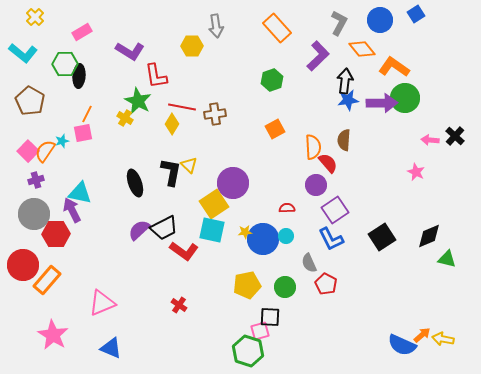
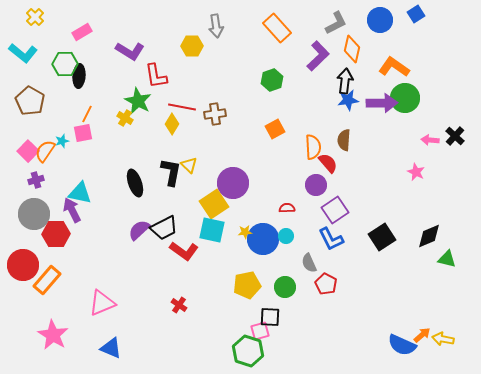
gray L-shape at (339, 23): moved 3 px left; rotated 35 degrees clockwise
orange diamond at (362, 49): moved 10 px left; rotated 52 degrees clockwise
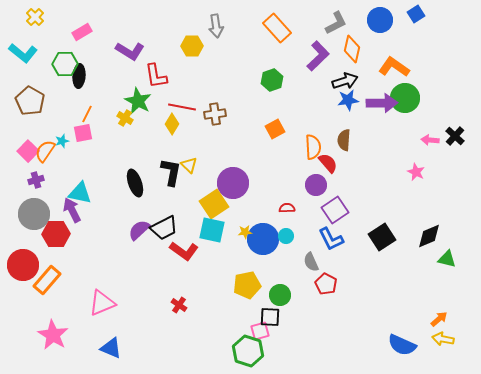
black arrow at (345, 81): rotated 65 degrees clockwise
gray semicircle at (309, 263): moved 2 px right, 1 px up
green circle at (285, 287): moved 5 px left, 8 px down
orange arrow at (422, 335): moved 17 px right, 16 px up
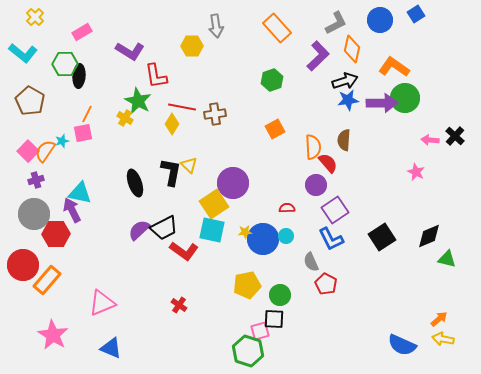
black square at (270, 317): moved 4 px right, 2 px down
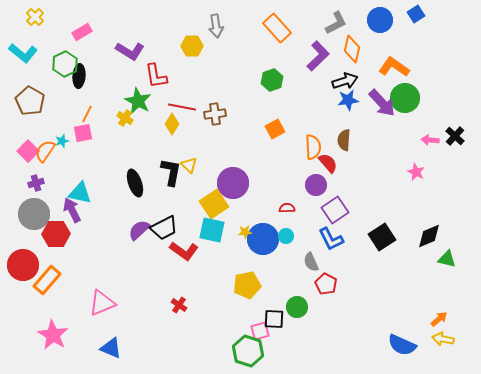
green hexagon at (65, 64): rotated 25 degrees counterclockwise
purple arrow at (382, 103): rotated 48 degrees clockwise
purple cross at (36, 180): moved 3 px down
green circle at (280, 295): moved 17 px right, 12 px down
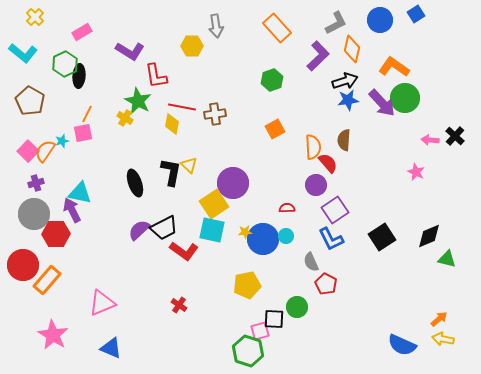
yellow diamond at (172, 124): rotated 20 degrees counterclockwise
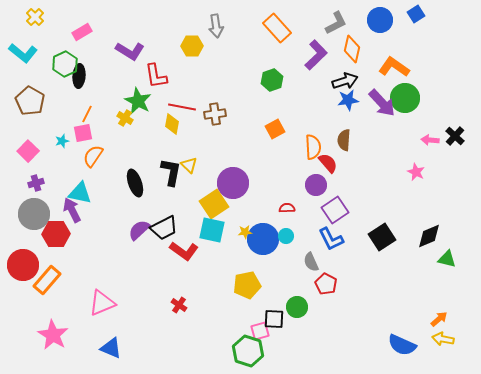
purple L-shape at (318, 56): moved 2 px left, 1 px up
orange semicircle at (45, 151): moved 48 px right, 5 px down
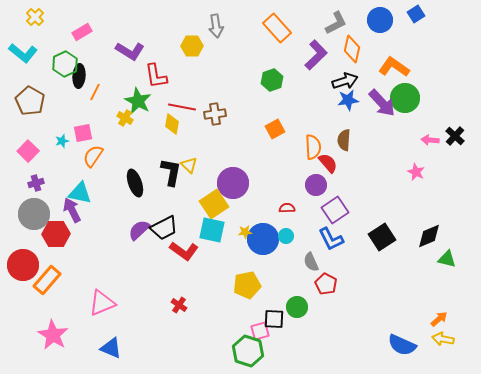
orange line at (87, 114): moved 8 px right, 22 px up
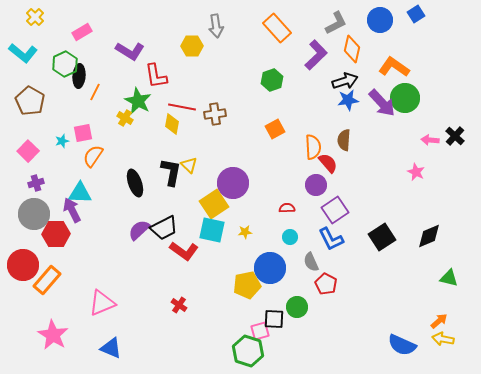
cyan triangle at (80, 193): rotated 10 degrees counterclockwise
cyan circle at (286, 236): moved 4 px right, 1 px down
blue circle at (263, 239): moved 7 px right, 29 px down
green triangle at (447, 259): moved 2 px right, 19 px down
orange arrow at (439, 319): moved 2 px down
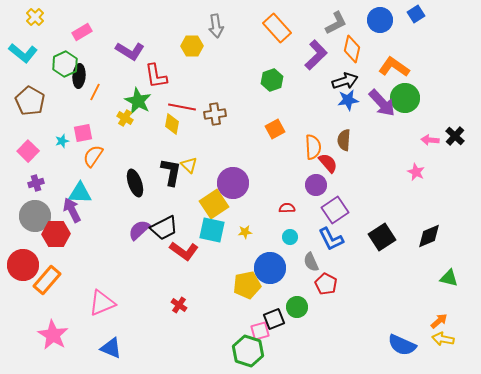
gray circle at (34, 214): moved 1 px right, 2 px down
black square at (274, 319): rotated 25 degrees counterclockwise
